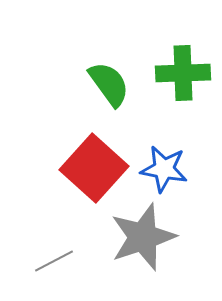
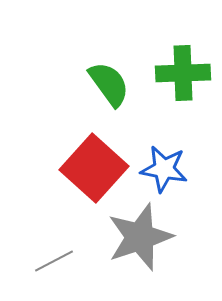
gray star: moved 3 px left
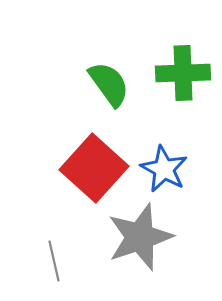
blue star: rotated 18 degrees clockwise
gray line: rotated 75 degrees counterclockwise
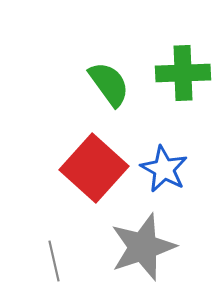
gray star: moved 3 px right, 10 px down
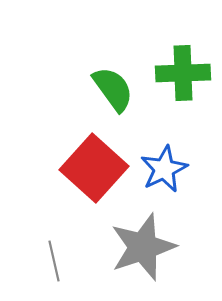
green semicircle: moved 4 px right, 5 px down
blue star: rotated 18 degrees clockwise
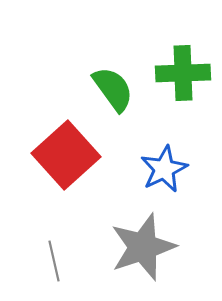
red square: moved 28 px left, 13 px up; rotated 6 degrees clockwise
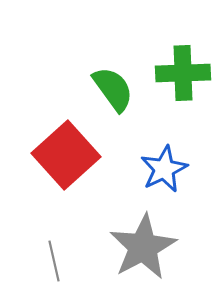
gray star: rotated 10 degrees counterclockwise
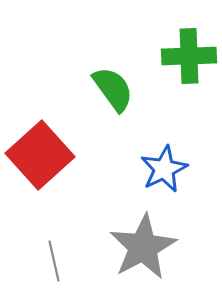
green cross: moved 6 px right, 17 px up
red square: moved 26 px left
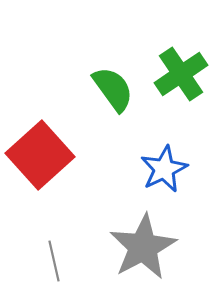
green cross: moved 8 px left, 18 px down; rotated 32 degrees counterclockwise
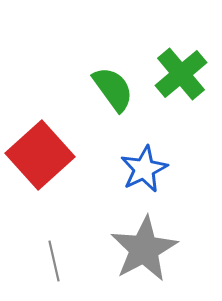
green cross: rotated 6 degrees counterclockwise
blue star: moved 20 px left
gray star: moved 1 px right, 2 px down
